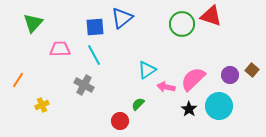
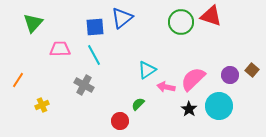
green circle: moved 1 px left, 2 px up
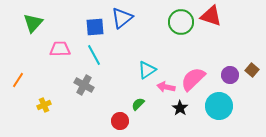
yellow cross: moved 2 px right
black star: moved 9 px left, 1 px up
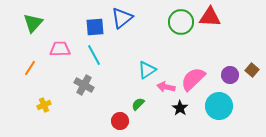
red triangle: moved 1 px left, 1 px down; rotated 15 degrees counterclockwise
orange line: moved 12 px right, 12 px up
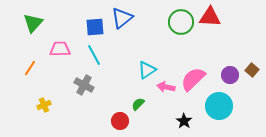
black star: moved 4 px right, 13 px down
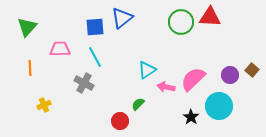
green triangle: moved 6 px left, 4 px down
cyan line: moved 1 px right, 2 px down
orange line: rotated 35 degrees counterclockwise
gray cross: moved 2 px up
black star: moved 7 px right, 4 px up
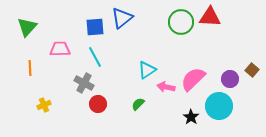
purple circle: moved 4 px down
red circle: moved 22 px left, 17 px up
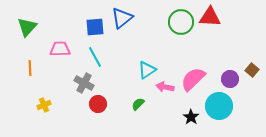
pink arrow: moved 1 px left
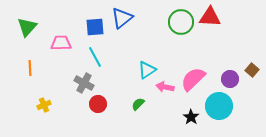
pink trapezoid: moved 1 px right, 6 px up
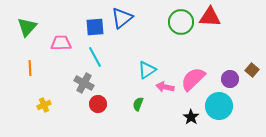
green semicircle: rotated 24 degrees counterclockwise
